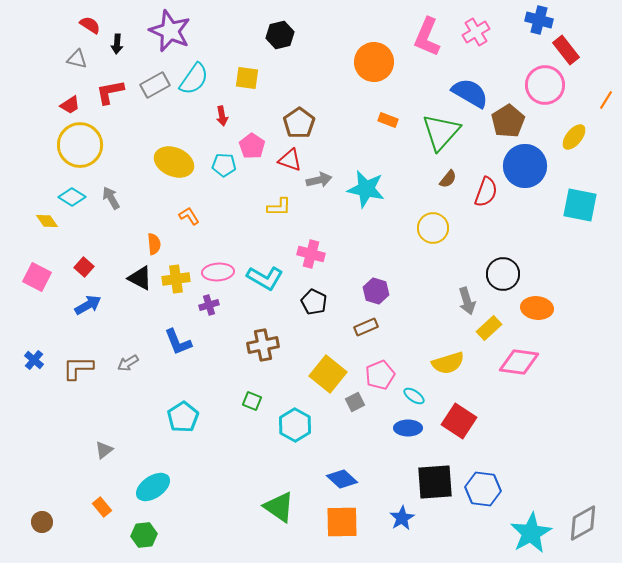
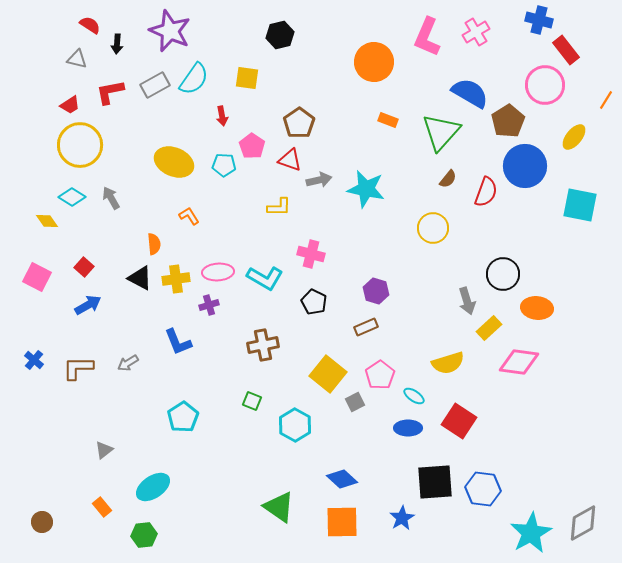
pink pentagon at (380, 375): rotated 12 degrees counterclockwise
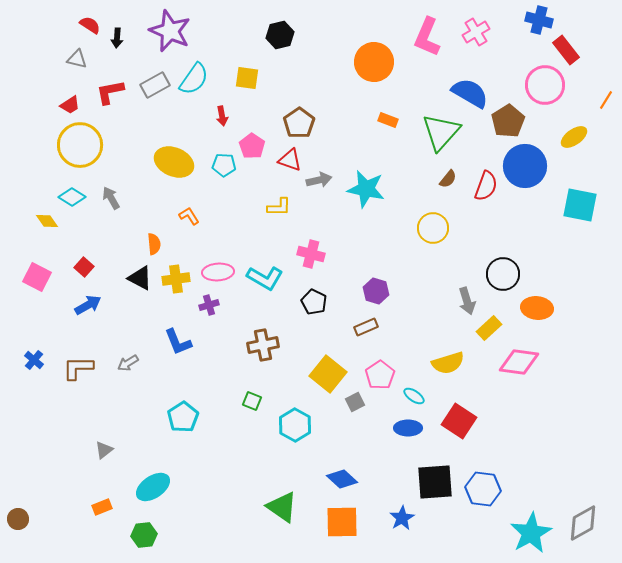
black arrow at (117, 44): moved 6 px up
yellow ellipse at (574, 137): rotated 16 degrees clockwise
red semicircle at (486, 192): moved 6 px up
orange rectangle at (102, 507): rotated 72 degrees counterclockwise
green triangle at (279, 507): moved 3 px right
brown circle at (42, 522): moved 24 px left, 3 px up
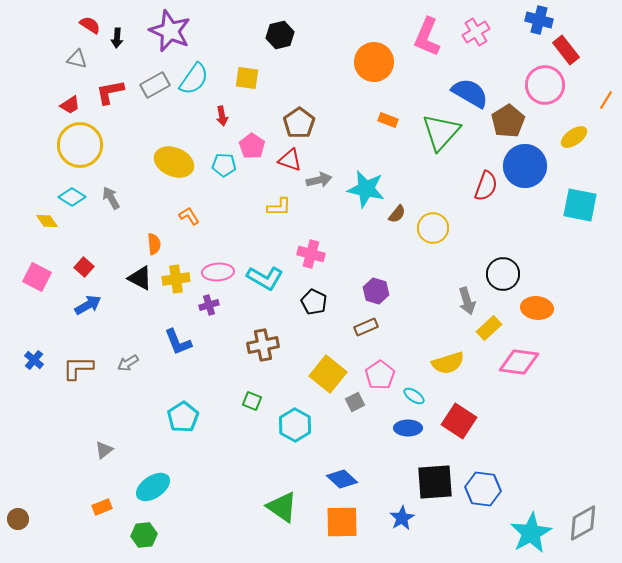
brown semicircle at (448, 179): moved 51 px left, 35 px down
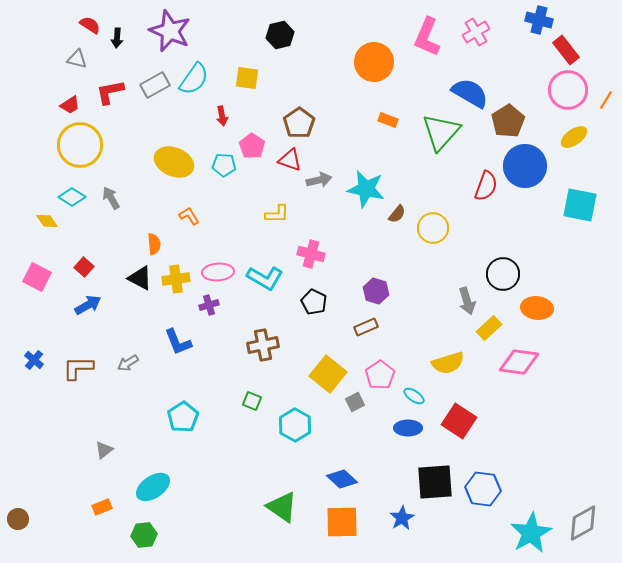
pink circle at (545, 85): moved 23 px right, 5 px down
yellow L-shape at (279, 207): moved 2 px left, 7 px down
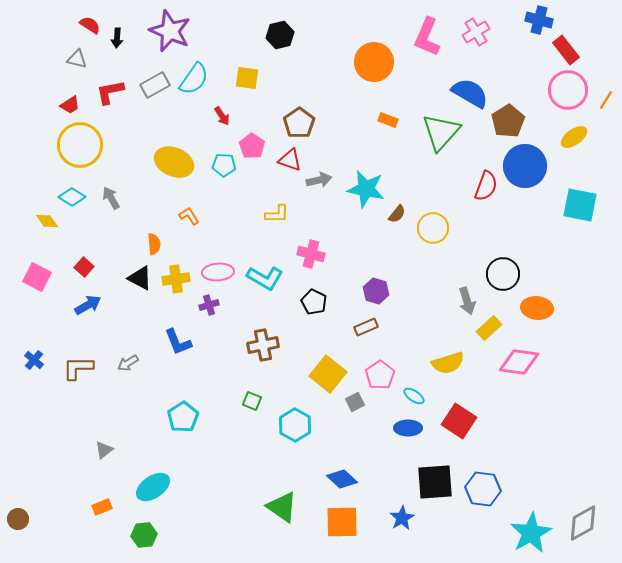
red arrow at (222, 116): rotated 24 degrees counterclockwise
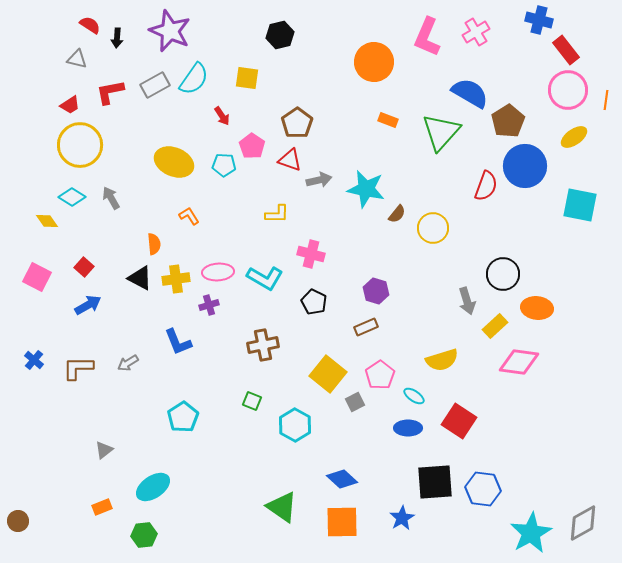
orange line at (606, 100): rotated 24 degrees counterclockwise
brown pentagon at (299, 123): moved 2 px left
yellow rectangle at (489, 328): moved 6 px right, 2 px up
yellow semicircle at (448, 363): moved 6 px left, 3 px up
brown circle at (18, 519): moved 2 px down
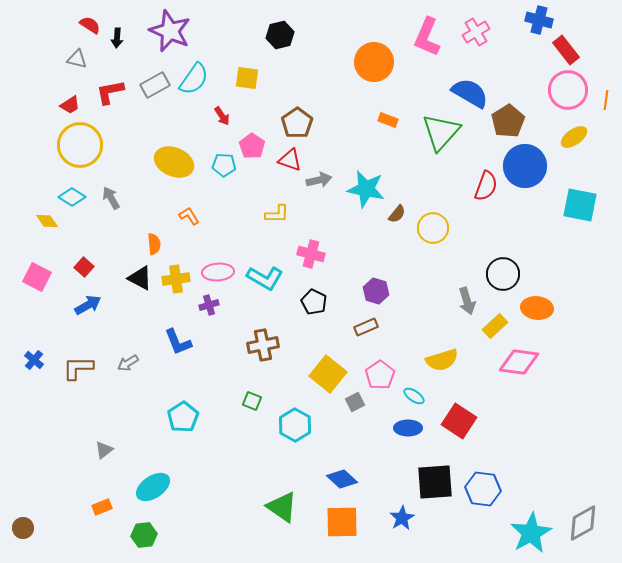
brown circle at (18, 521): moved 5 px right, 7 px down
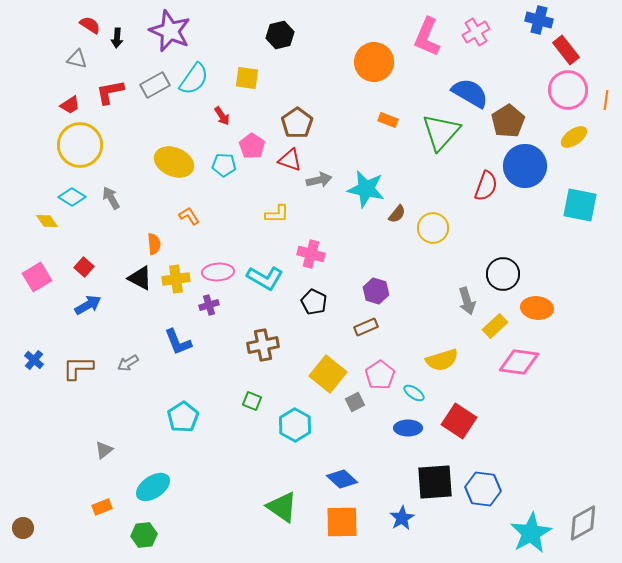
pink square at (37, 277): rotated 32 degrees clockwise
cyan ellipse at (414, 396): moved 3 px up
